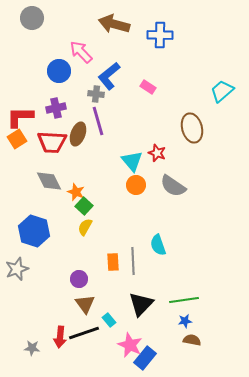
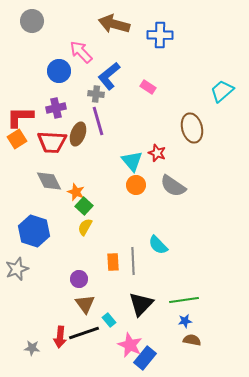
gray circle at (32, 18): moved 3 px down
cyan semicircle at (158, 245): rotated 25 degrees counterclockwise
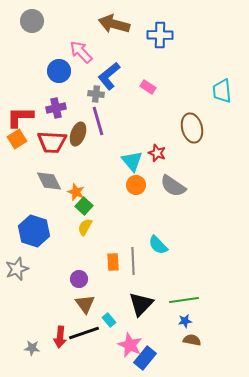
cyan trapezoid at (222, 91): rotated 55 degrees counterclockwise
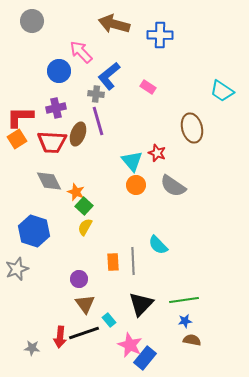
cyan trapezoid at (222, 91): rotated 50 degrees counterclockwise
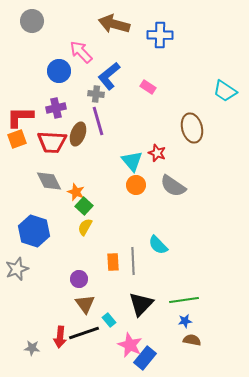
cyan trapezoid at (222, 91): moved 3 px right
orange square at (17, 139): rotated 12 degrees clockwise
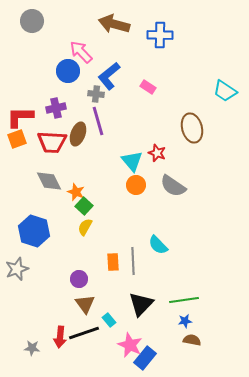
blue circle at (59, 71): moved 9 px right
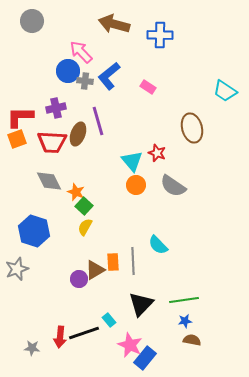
gray cross at (96, 94): moved 11 px left, 13 px up
brown triangle at (85, 304): moved 10 px right, 34 px up; rotated 35 degrees clockwise
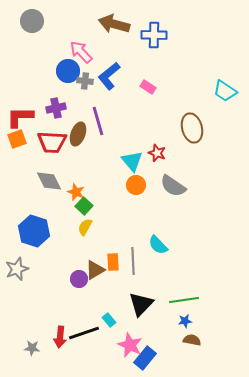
blue cross at (160, 35): moved 6 px left
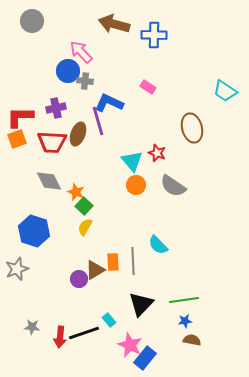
blue L-shape at (109, 76): moved 27 px down; rotated 64 degrees clockwise
gray star at (32, 348): moved 21 px up
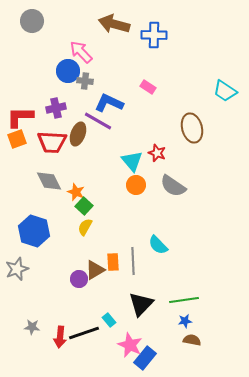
purple line at (98, 121): rotated 44 degrees counterclockwise
